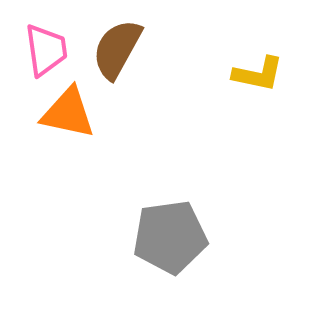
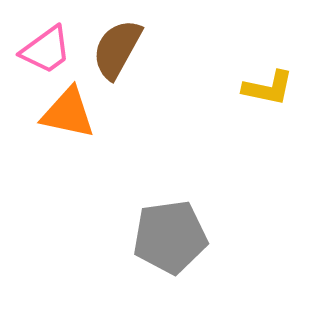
pink trapezoid: rotated 62 degrees clockwise
yellow L-shape: moved 10 px right, 14 px down
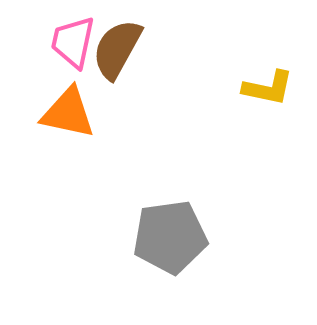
pink trapezoid: moved 27 px right, 8 px up; rotated 138 degrees clockwise
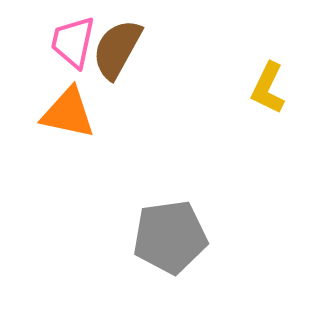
yellow L-shape: rotated 104 degrees clockwise
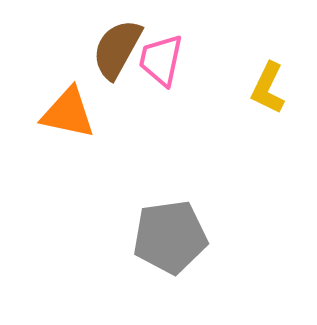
pink trapezoid: moved 88 px right, 18 px down
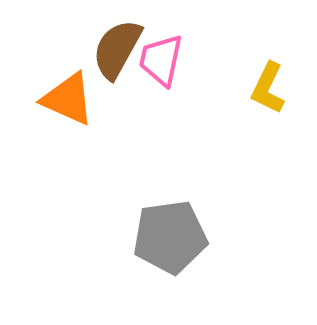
orange triangle: moved 14 px up; rotated 12 degrees clockwise
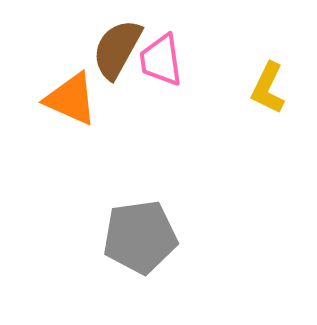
pink trapezoid: rotated 20 degrees counterclockwise
orange triangle: moved 3 px right
gray pentagon: moved 30 px left
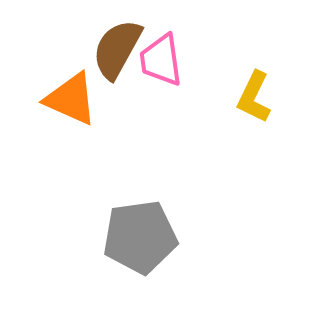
yellow L-shape: moved 14 px left, 9 px down
